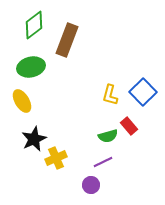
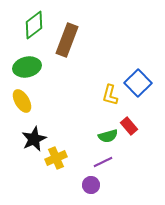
green ellipse: moved 4 px left
blue square: moved 5 px left, 9 px up
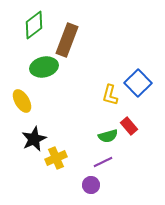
green ellipse: moved 17 px right
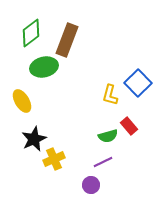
green diamond: moved 3 px left, 8 px down
yellow cross: moved 2 px left, 1 px down
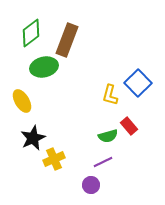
black star: moved 1 px left, 1 px up
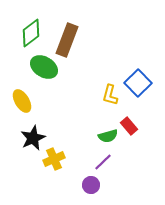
green ellipse: rotated 44 degrees clockwise
purple line: rotated 18 degrees counterclockwise
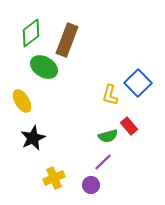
yellow cross: moved 19 px down
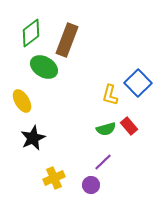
green semicircle: moved 2 px left, 7 px up
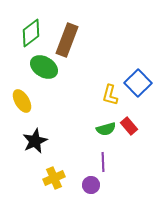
black star: moved 2 px right, 3 px down
purple line: rotated 48 degrees counterclockwise
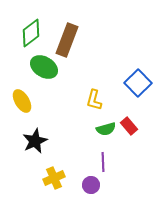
yellow L-shape: moved 16 px left, 5 px down
